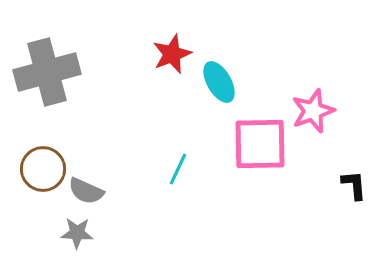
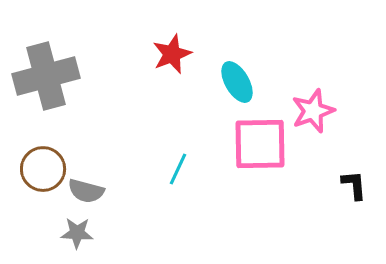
gray cross: moved 1 px left, 4 px down
cyan ellipse: moved 18 px right
gray semicircle: rotated 9 degrees counterclockwise
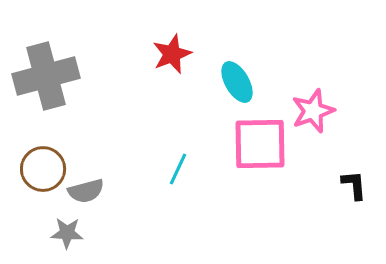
gray semicircle: rotated 30 degrees counterclockwise
gray star: moved 10 px left
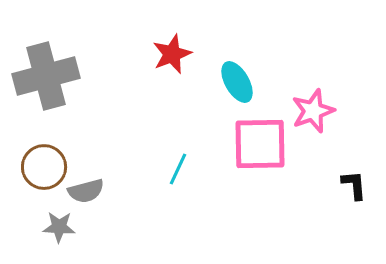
brown circle: moved 1 px right, 2 px up
gray star: moved 8 px left, 6 px up
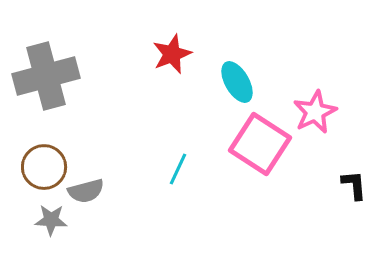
pink star: moved 2 px right, 1 px down; rotated 6 degrees counterclockwise
pink square: rotated 34 degrees clockwise
gray star: moved 8 px left, 7 px up
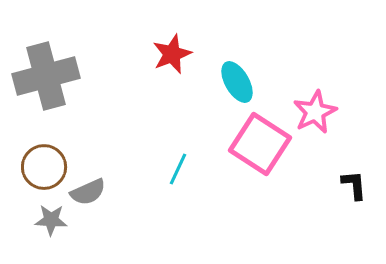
gray semicircle: moved 2 px right, 1 px down; rotated 9 degrees counterclockwise
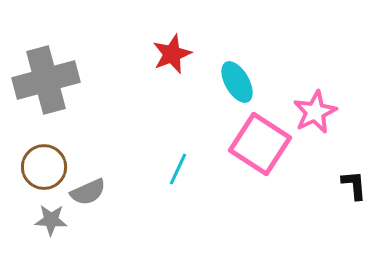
gray cross: moved 4 px down
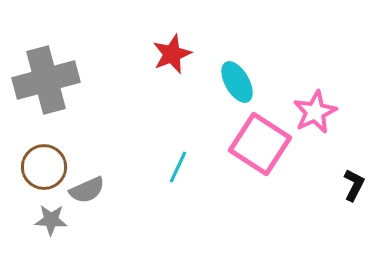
cyan line: moved 2 px up
black L-shape: rotated 32 degrees clockwise
gray semicircle: moved 1 px left, 2 px up
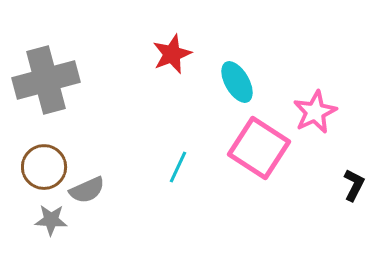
pink square: moved 1 px left, 4 px down
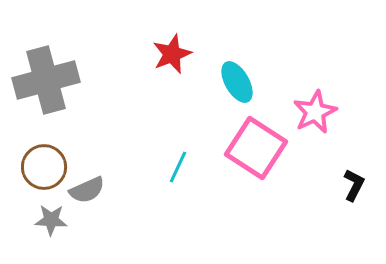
pink square: moved 3 px left
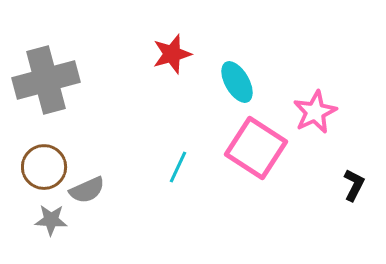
red star: rotated 6 degrees clockwise
